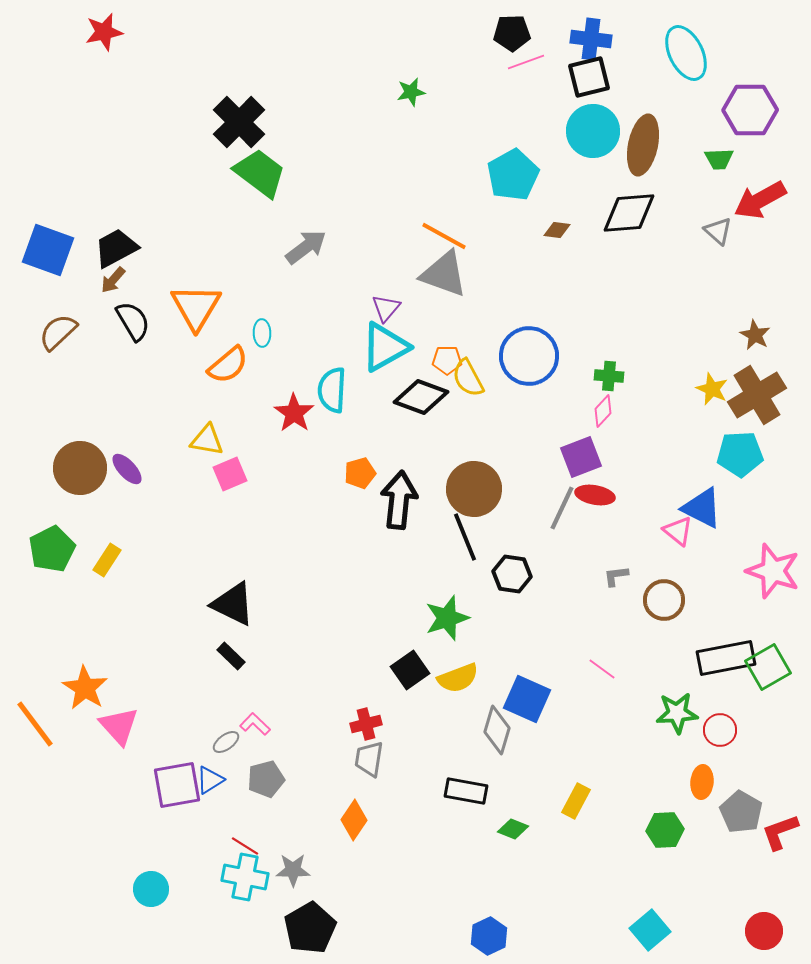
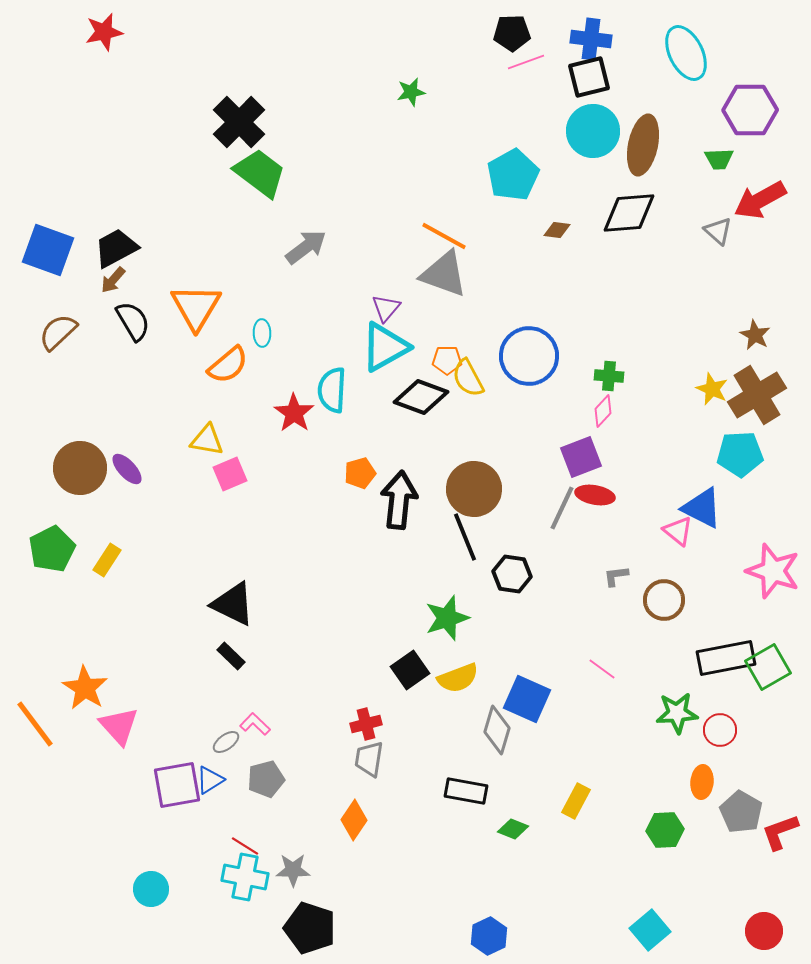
black pentagon at (310, 928): rotated 24 degrees counterclockwise
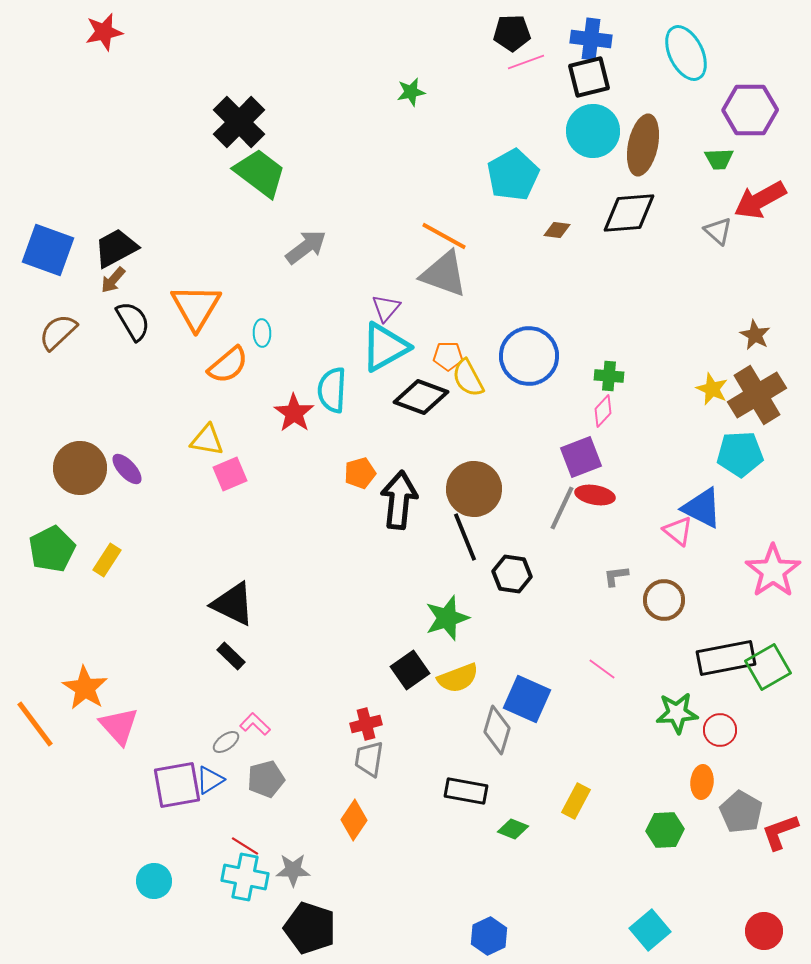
orange pentagon at (447, 360): moved 1 px right, 4 px up
pink star at (773, 571): rotated 18 degrees clockwise
cyan circle at (151, 889): moved 3 px right, 8 px up
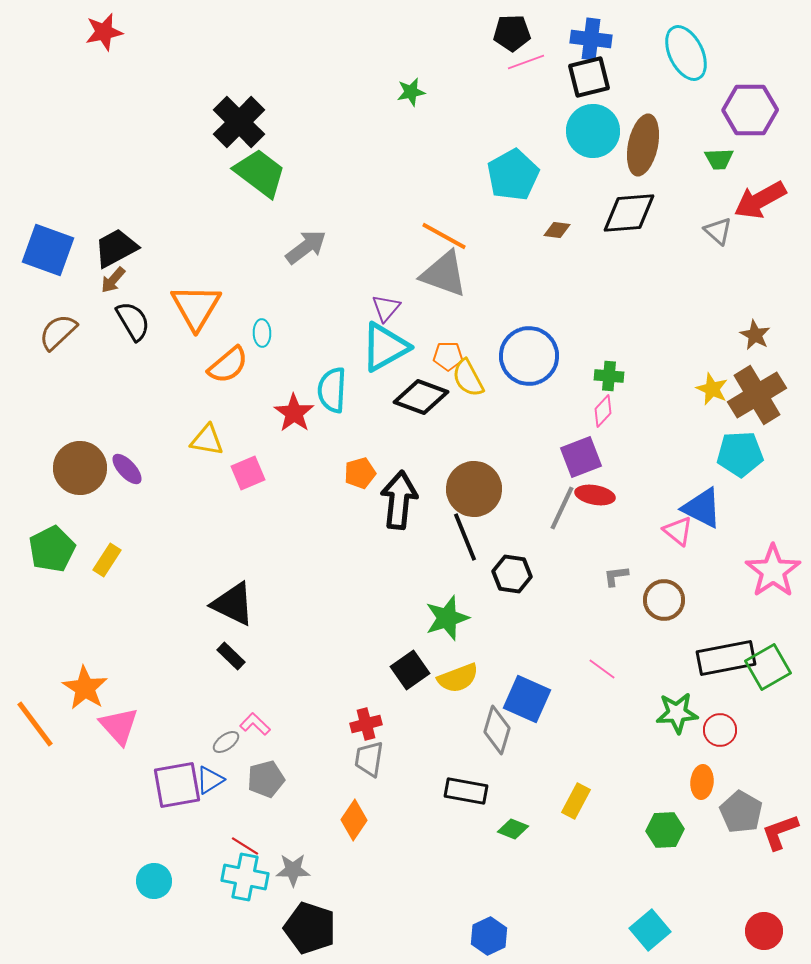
pink square at (230, 474): moved 18 px right, 1 px up
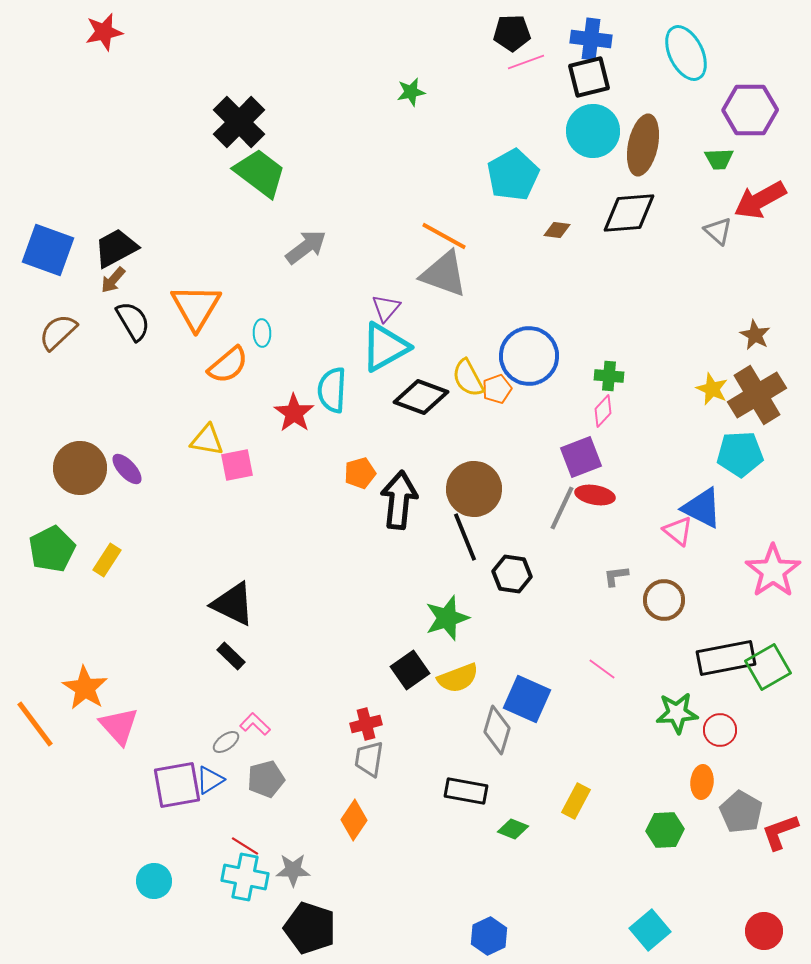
orange pentagon at (448, 356): moved 49 px right, 33 px down; rotated 20 degrees counterclockwise
pink square at (248, 473): moved 11 px left, 8 px up; rotated 12 degrees clockwise
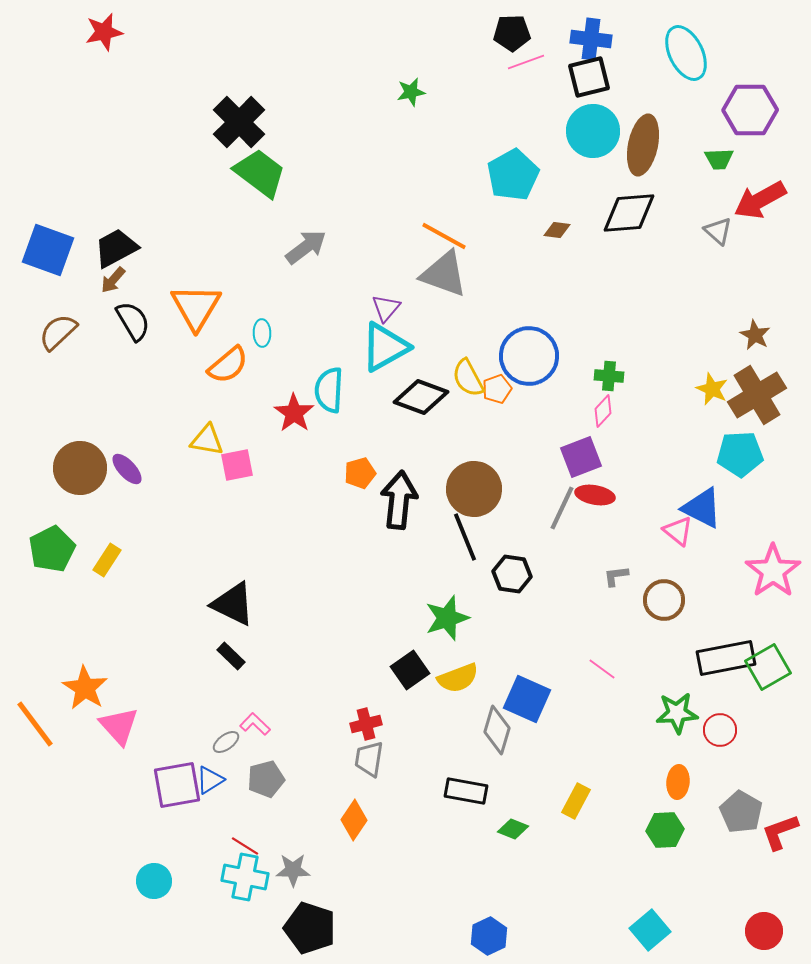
cyan semicircle at (332, 390): moved 3 px left
orange ellipse at (702, 782): moved 24 px left
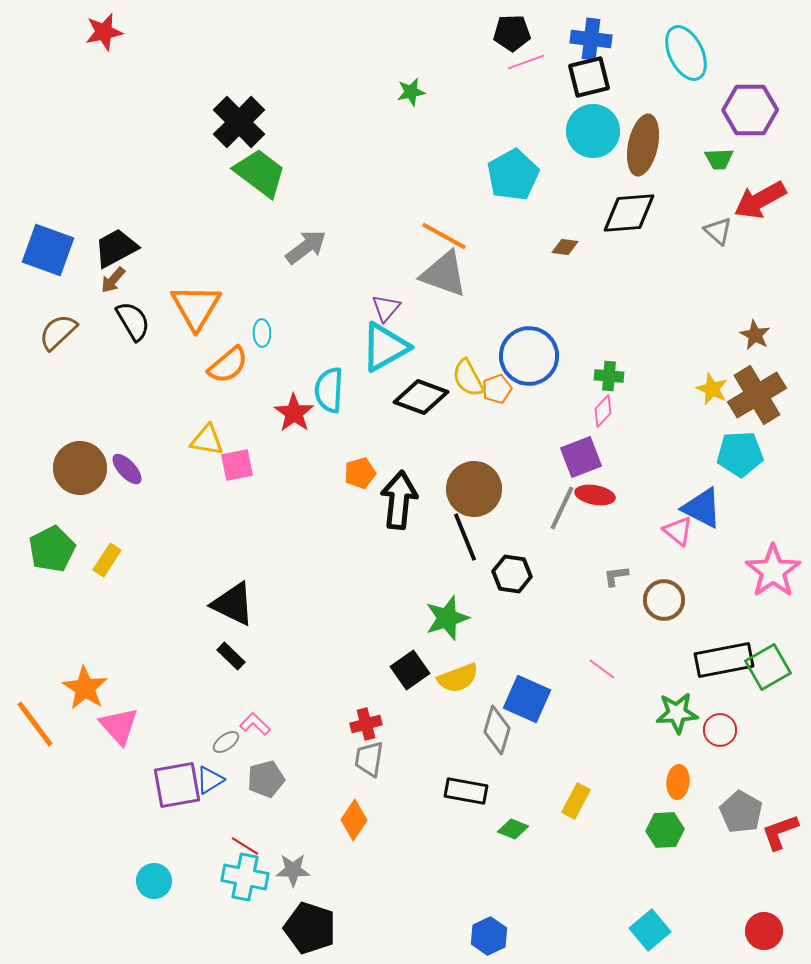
brown diamond at (557, 230): moved 8 px right, 17 px down
black rectangle at (726, 658): moved 2 px left, 2 px down
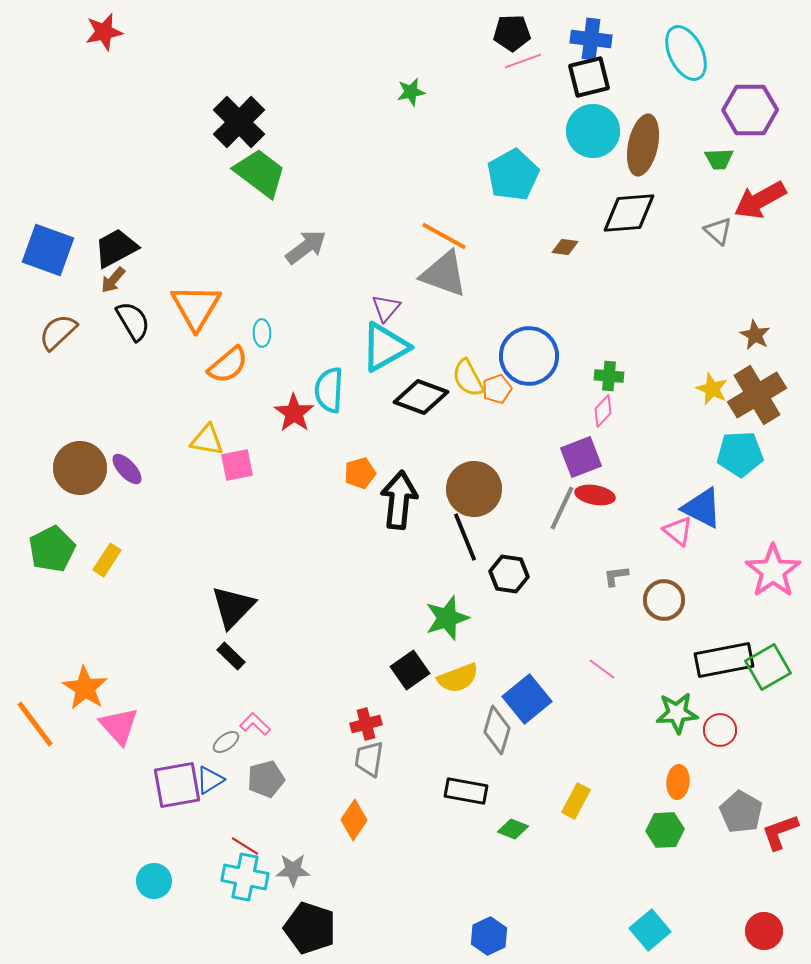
pink line at (526, 62): moved 3 px left, 1 px up
black hexagon at (512, 574): moved 3 px left
black triangle at (233, 604): moved 3 px down; rotated 48 degrees clockwise
blue square at (527, 699): rotated 27 degrees clockwise
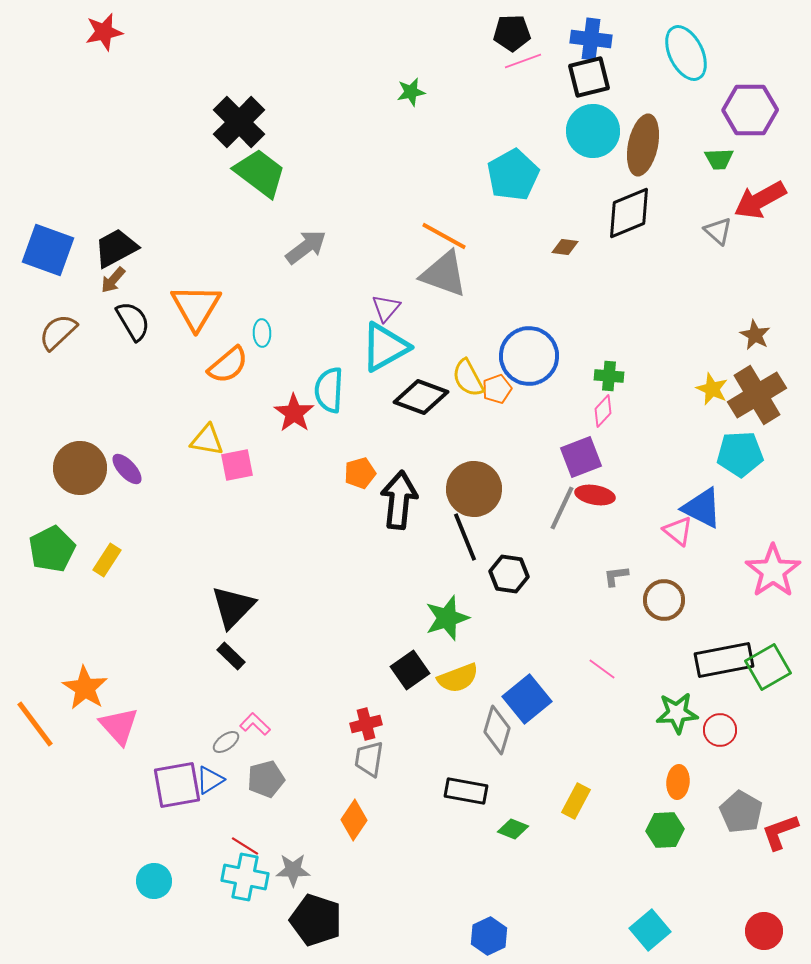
black diamond at (629, 213): rotated 18 degrees counterclockwise
black pentagon at (310, 928): moved 6 px right, 8 px up
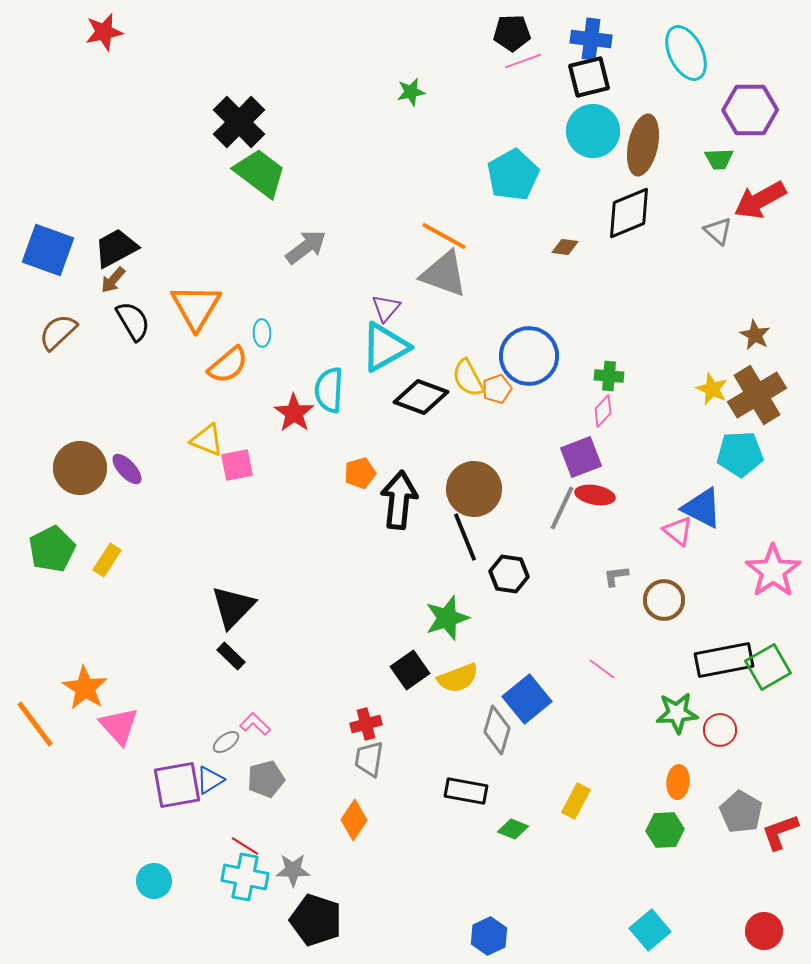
yellow triangle at (207, 440): rotated 12 degrees clockwise
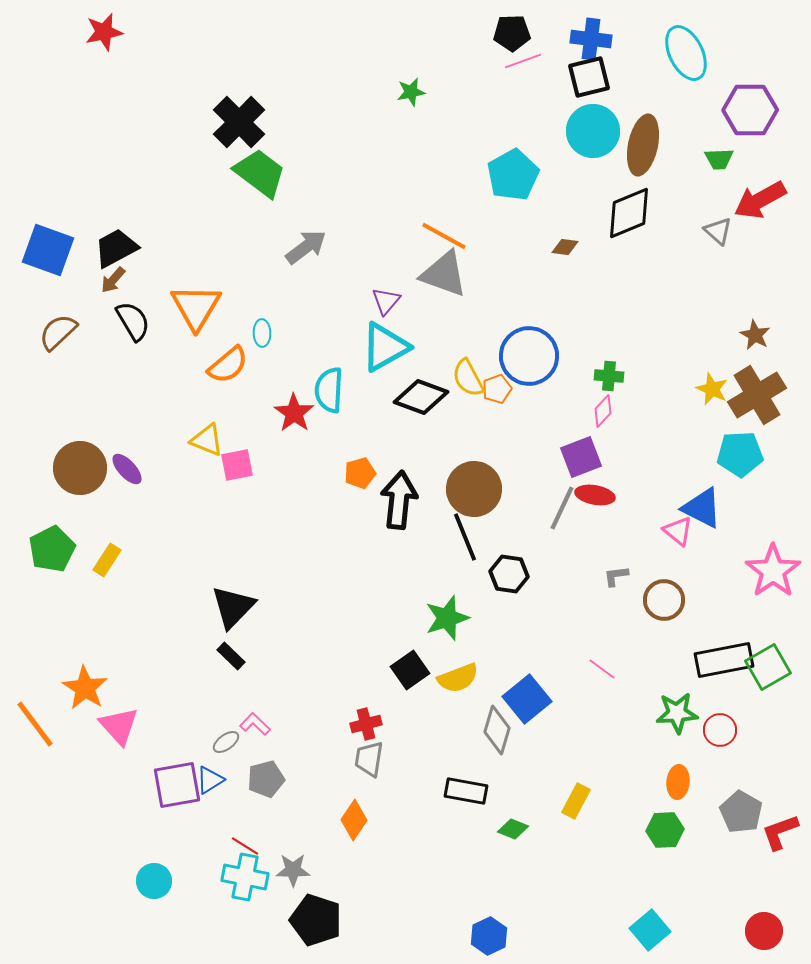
purple triangle at (386, 308): moved 7 px up
